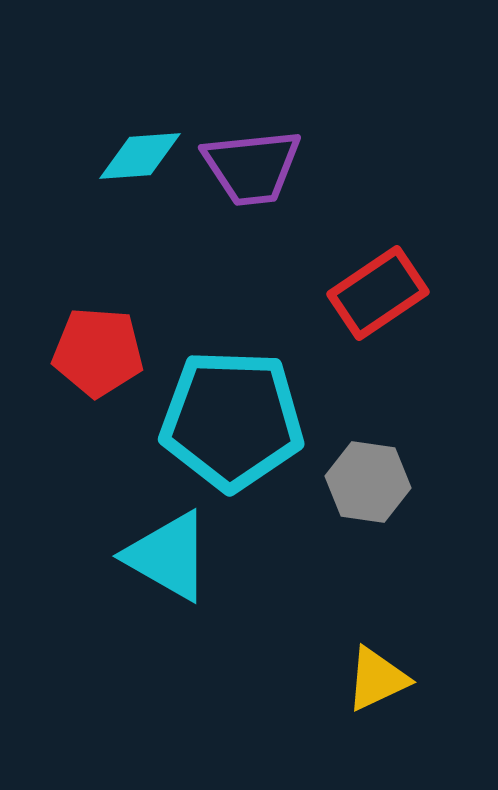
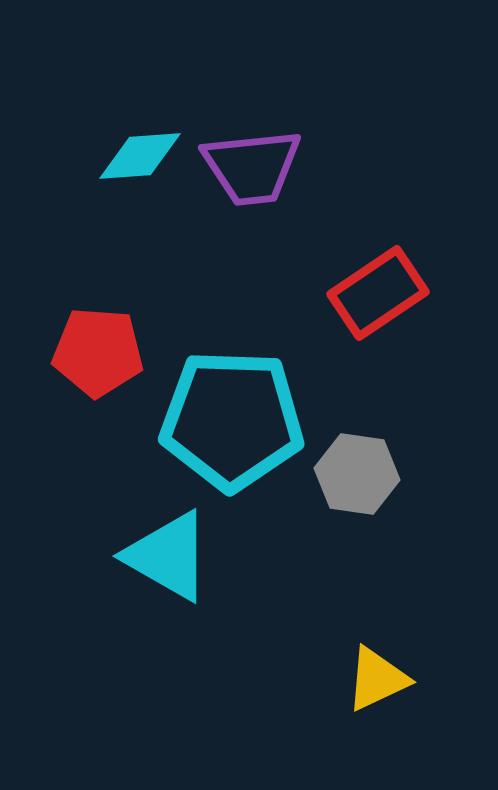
gray hexagon: moved 11 px left, 8 px up
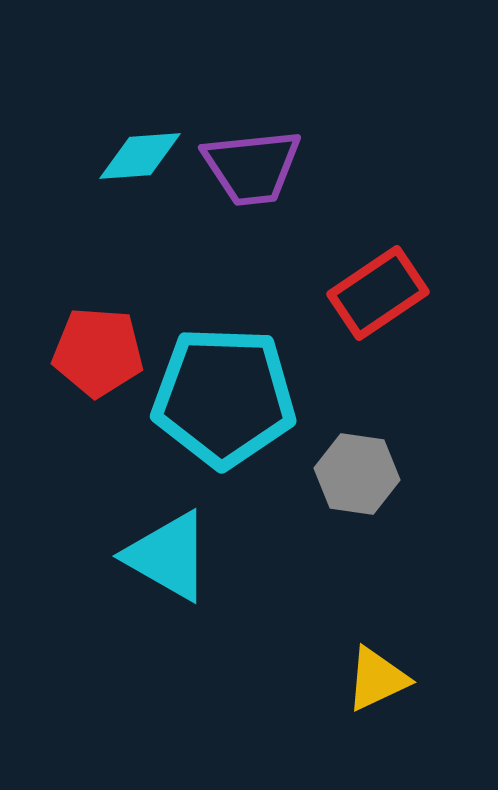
cyan pentagon: moved 8 px left, 23 px up
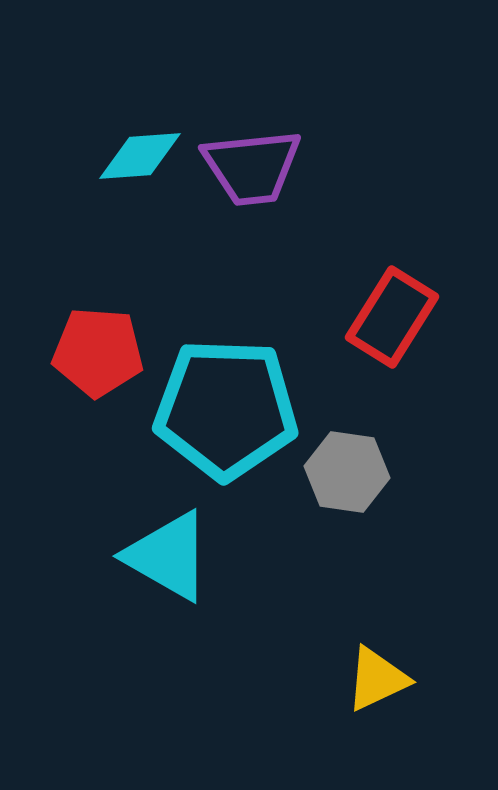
red rectangle: moved 14 px right, 24 px down; rotated 24 degrees counterclockwise
cyan pentagon: moved 2 px right, 12 px down
gray hexagon: moved 10 px left, 2 px up
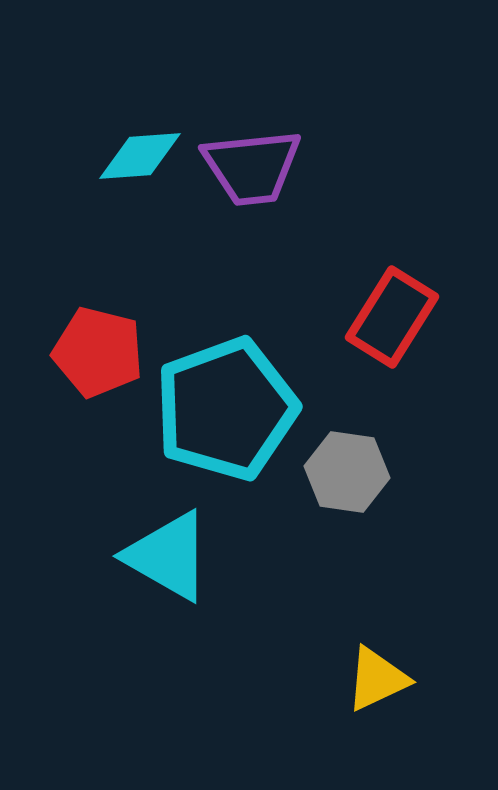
red pentagon: rotated 10 degrees clockwise
cyan pentagon: rotated 22 degrees counterclockwise
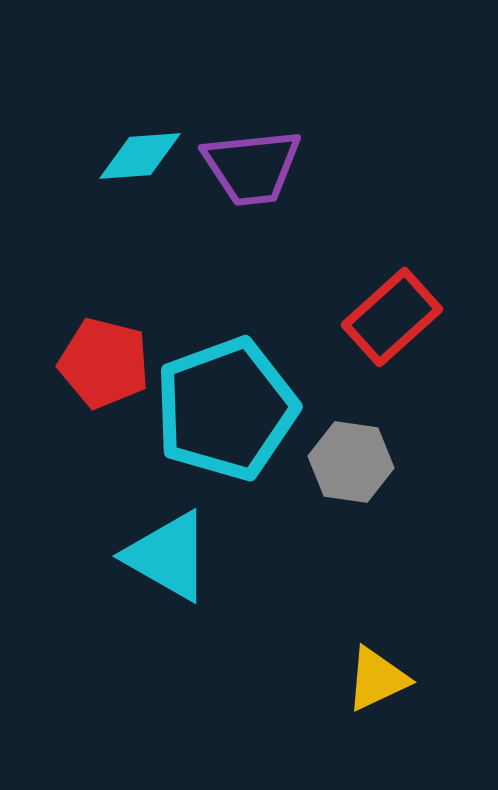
red rectangle: rotated 16 degrees clockwise
red pentagon: moved 6 px right, 11 px down
gray hexagon: moved 4 px right, 10 px up
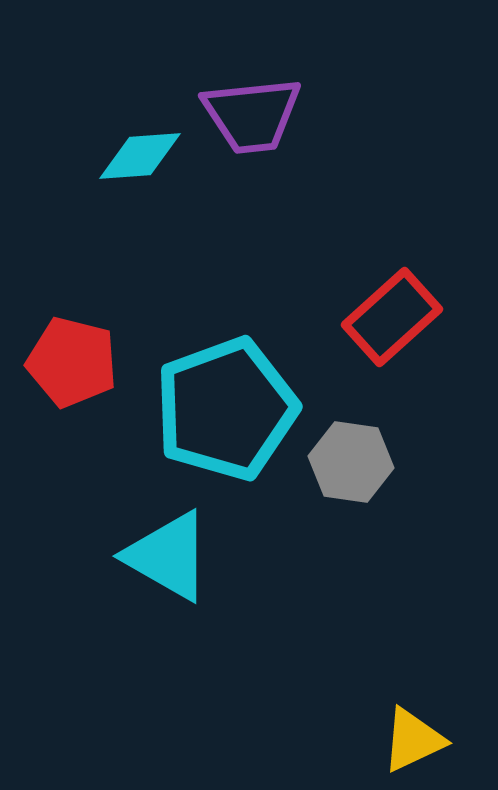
purple trapezoid: moved 52 px up
red pentagon: moved 32 px left, 1 px up
yellow triangle: moved 36 px right, 61 px down
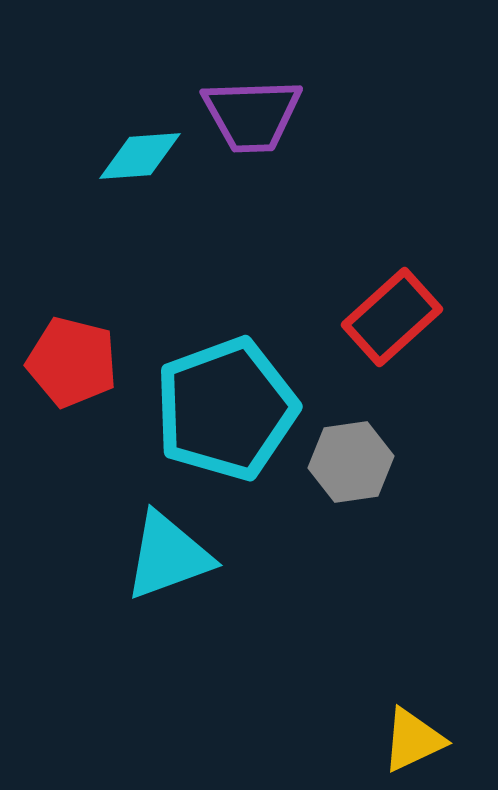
purple trapezoid: rotated 4 degrees clockwise
gray hexagon: rotated 16 degrees counterclockwise
cyan triangle: rotated 50 degrees counterclockwise
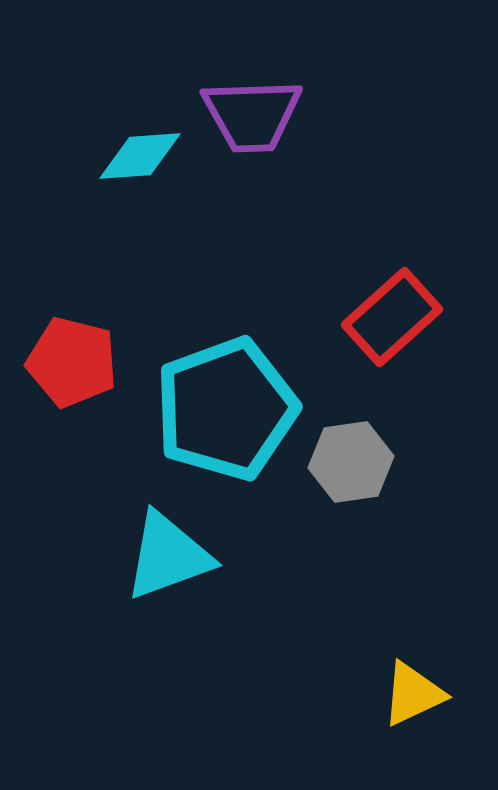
yellow triangle: moved 46 px up
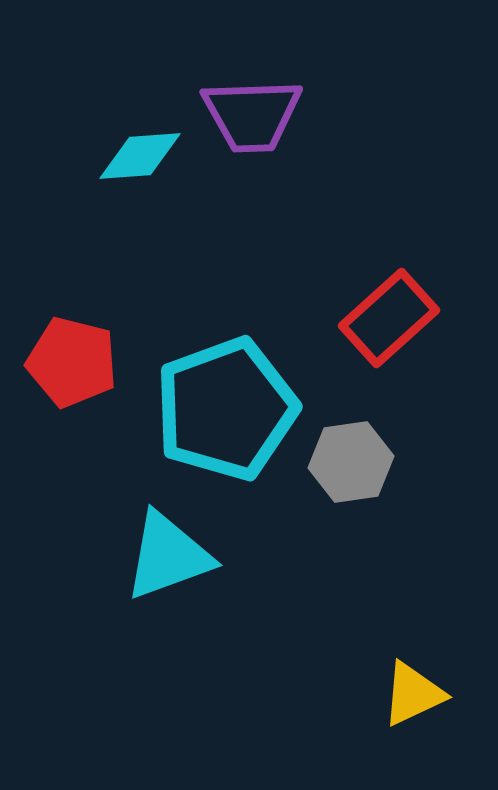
red rectangle: moved 3 px left, 1 px down
